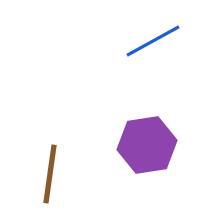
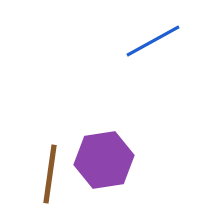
purple hexagon: moved 43 px left, 15 px down
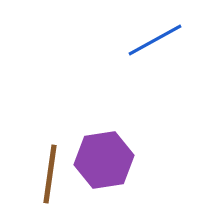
blue line: moved 2 px right, 1 px up
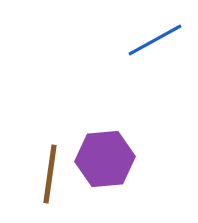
purple hexagon: moved 1 px right, 1 px up; rotated 4 degrees clockwise
